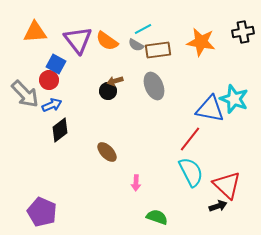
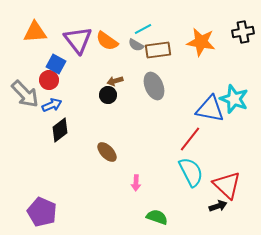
black circle: moved 4 px down
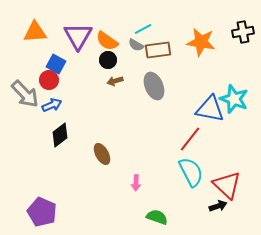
purple triangle: moved 4 px up; rotated 8 degrees clockwise
black circle: moved 35 px up
black diamond: moved 5 px down
brown ellipse: moved 5 px left, 2 px down; rotated 15 degrees clockwise
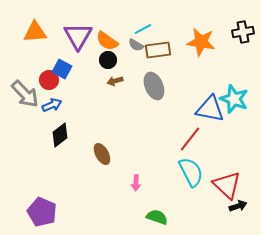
blue square: moved 6 px right, 5 px down
black arrow: moved 20 px right
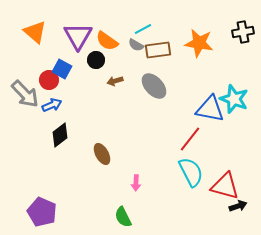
orange triangle: rotated 45 degrees clockwise
orange star: moved 2 px left, 1 px down
black circle: moved 12 px left
gray ellipse: rotated 20 degrees counterclockwise
red triangle: moved 2 px left, 1 px down; rotated 28 degrees counterclockwise
green semicircle: moved 34 px left; rotated 135 degrees counterclockwise
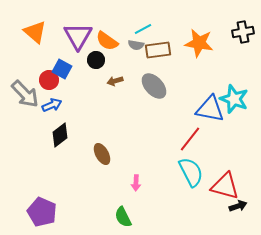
gray semicircle: rotated 21 degrees counterclockwise
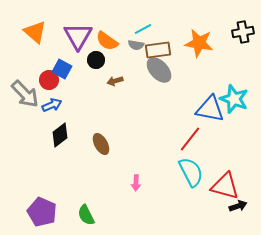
gray ellipse: moved 5 px right, 16 px up
brown ellipse: moved 1 px left, 10 px up
green semicircle: moved 37 px left, 2 px up
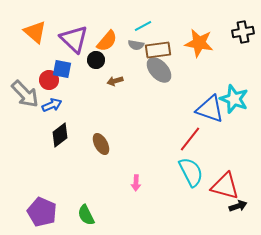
cyan line: moved 3 px up
purple triangle: moved 4 px left, 3 px down; rotated 16 degrees counterclockwise
orange semicircle: rotated 85 degrees counterclockwise
blue square: rotated 18 degrees counterclockwise
blue triangle: rotated 8 degrees clockwise
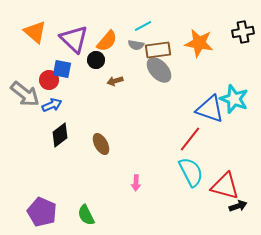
gray arrow: rotated 8 degrees counterclockwise
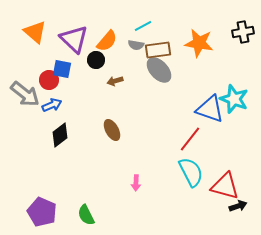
brown ellipse: moved 11 px right, 14 px up
